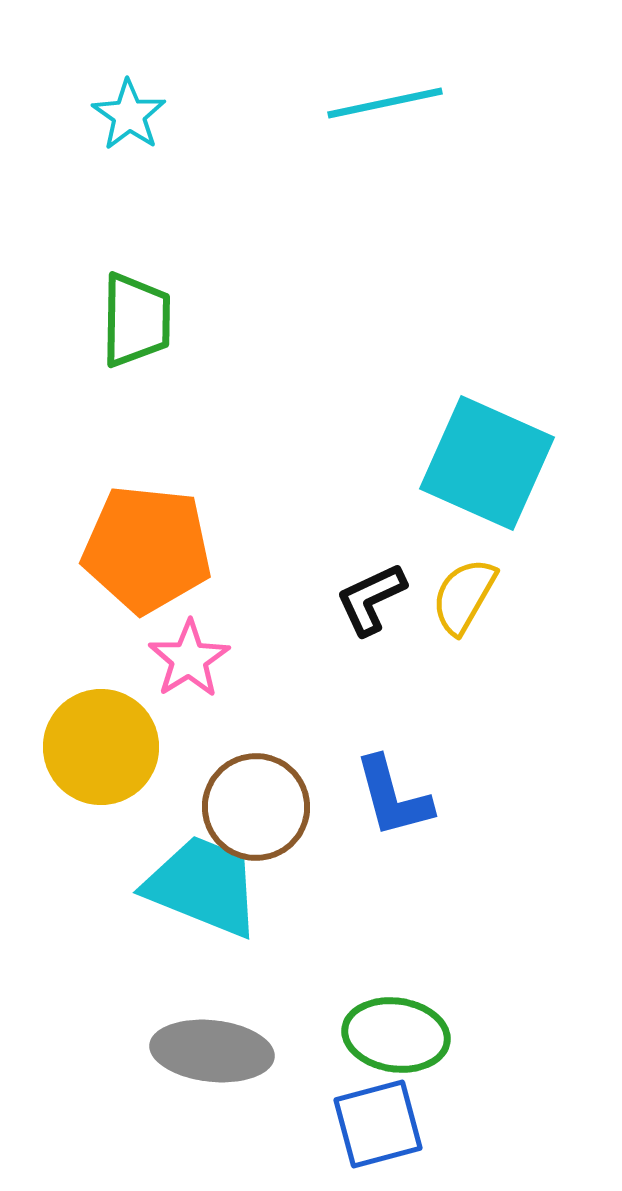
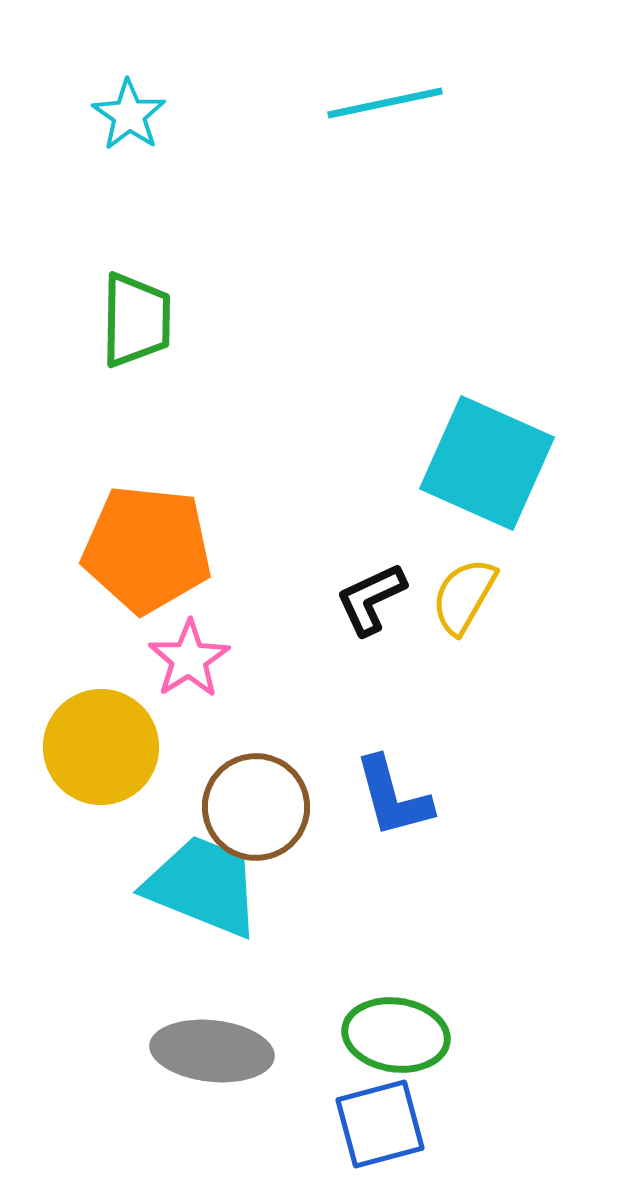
blue square: moved 2 px right
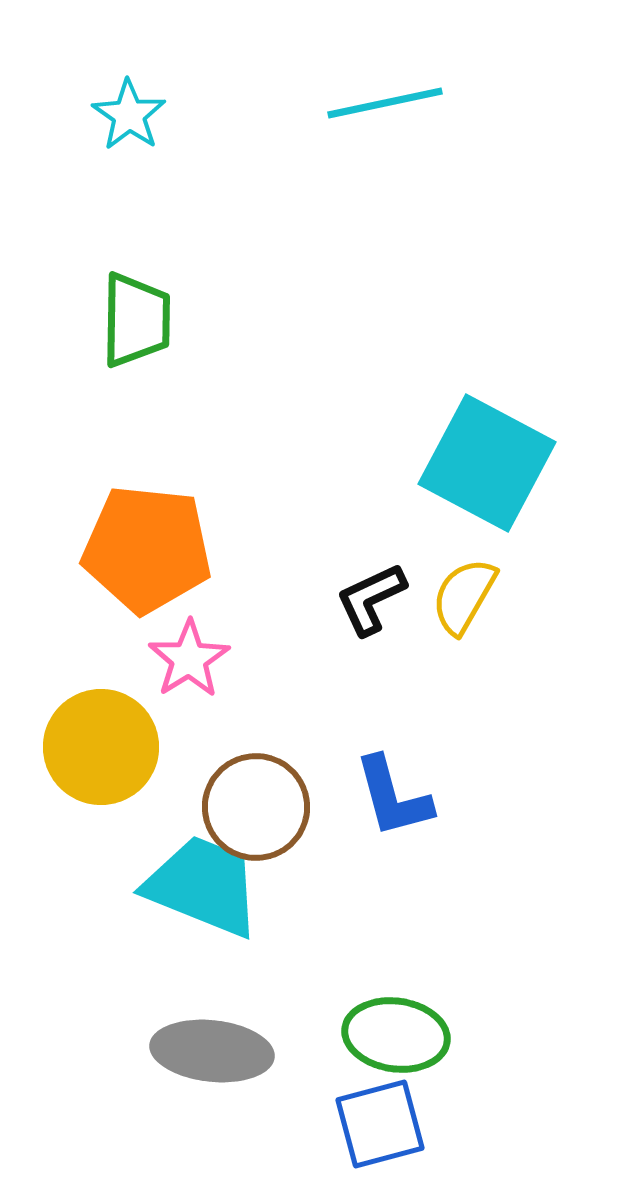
cyan square: rotated 4 degrees clockwise
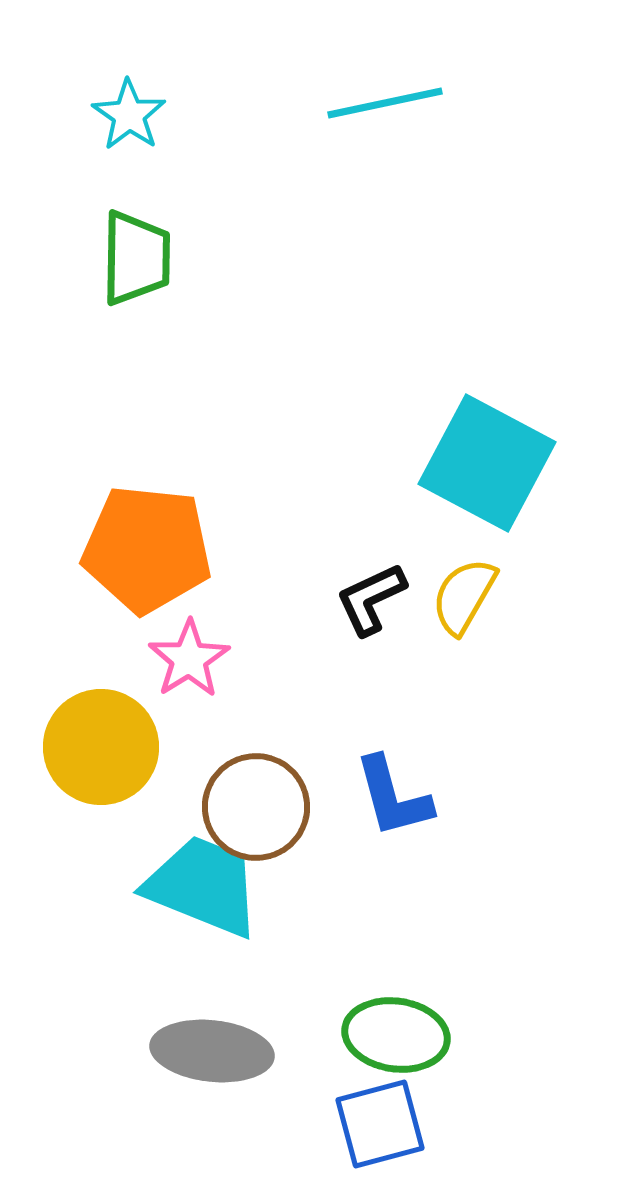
green trapezoid: moved 62 px up
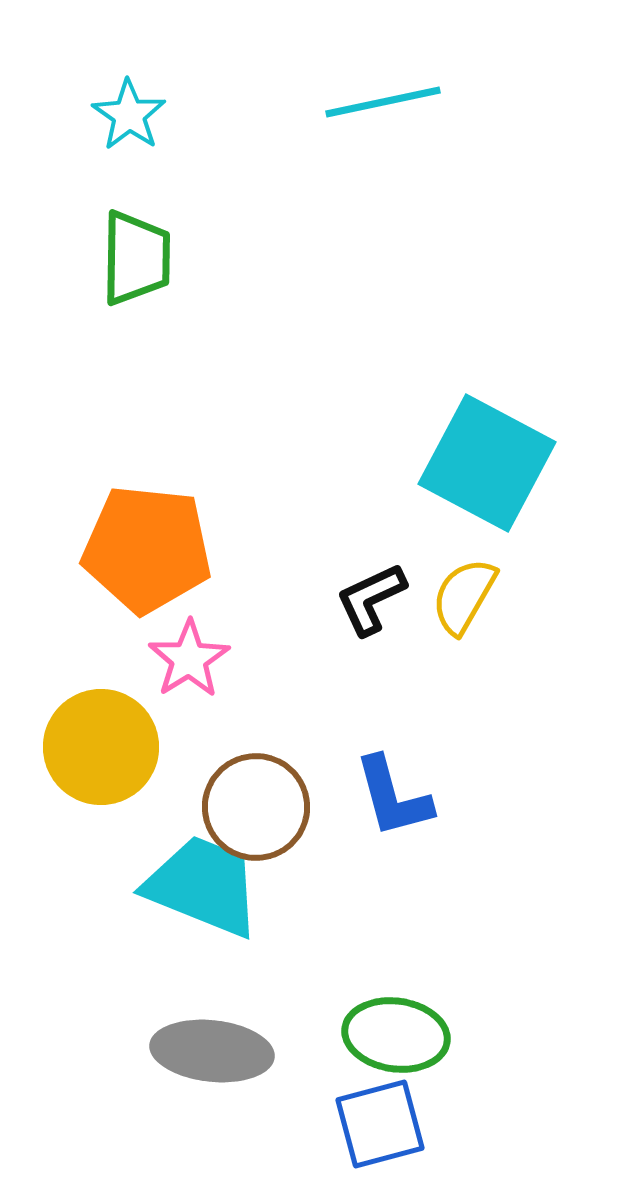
cyan line: moved 2 px left, 1 px up
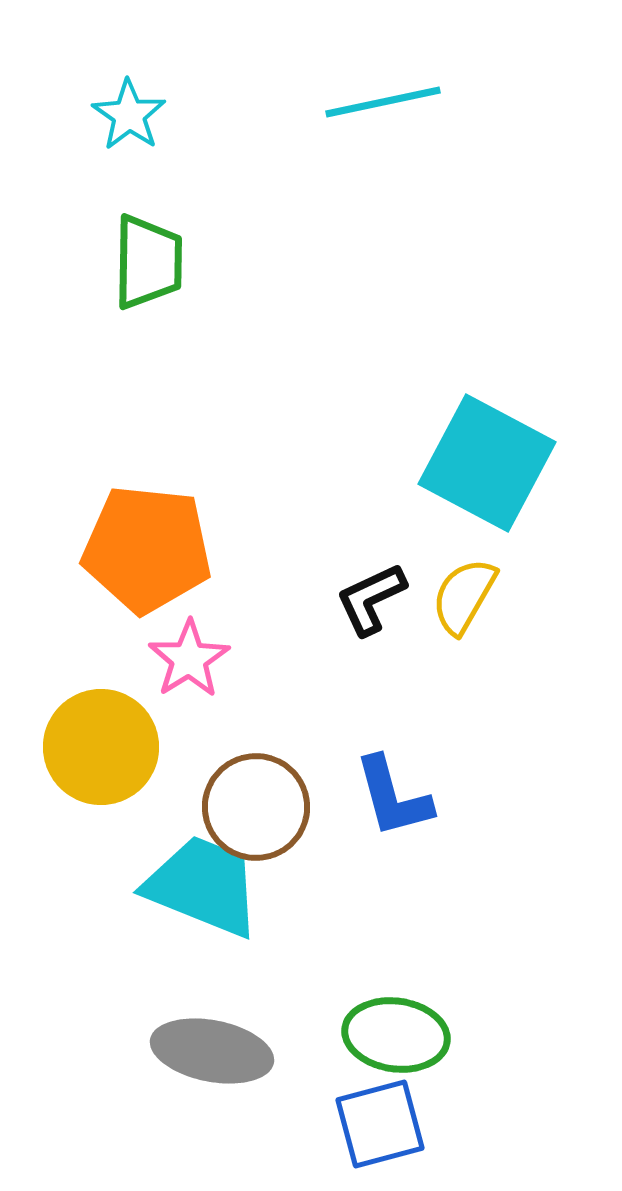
green trapezoid: moved 12 px right, 4 px down
gray ellipse: rotated 5 degrees clockwise
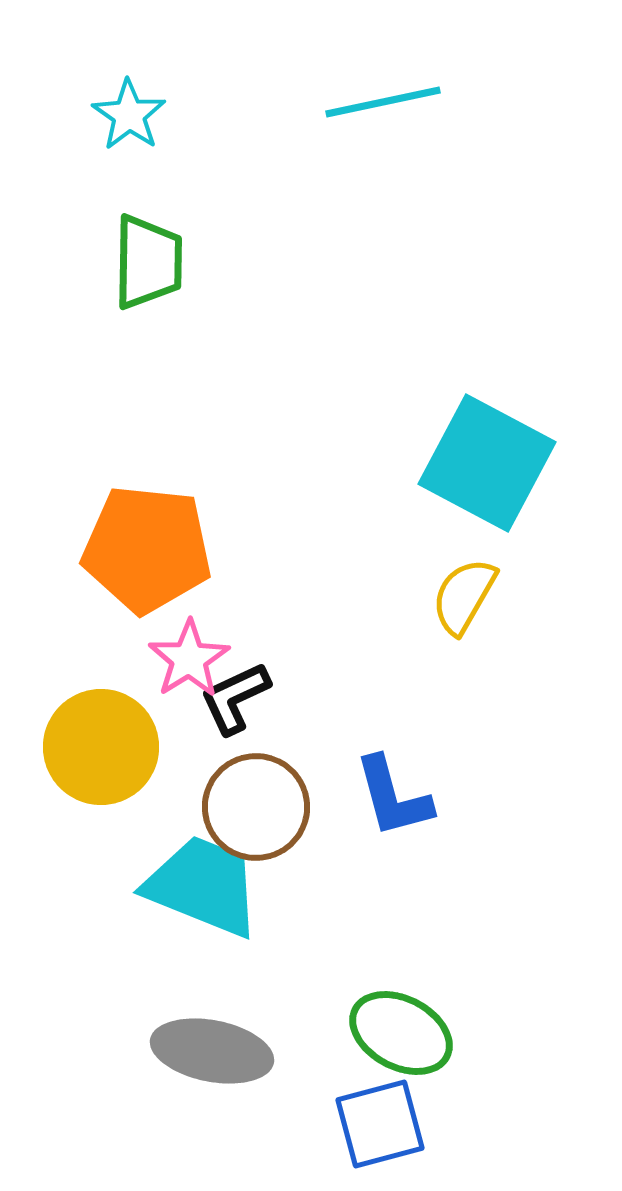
black L-shape: moved 136 px left, 99 px down
green ellipse: moved 5 px right, 2 px up; rotated 20 degrees clockwise
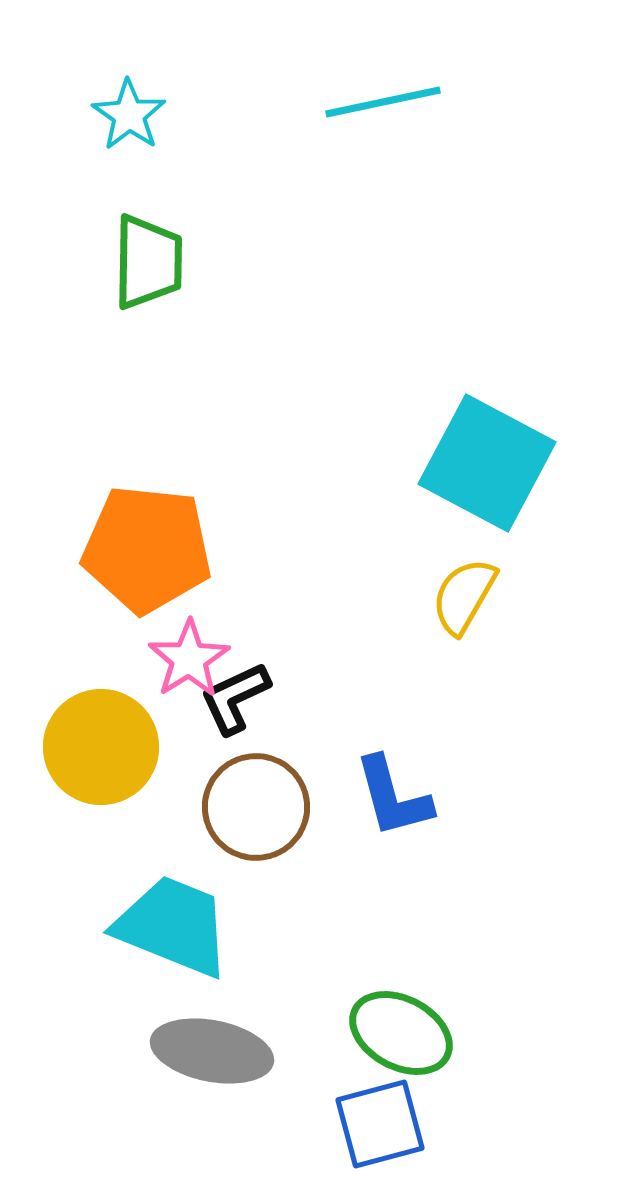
cyan trapezoid: moved 30 px left, 40 px down
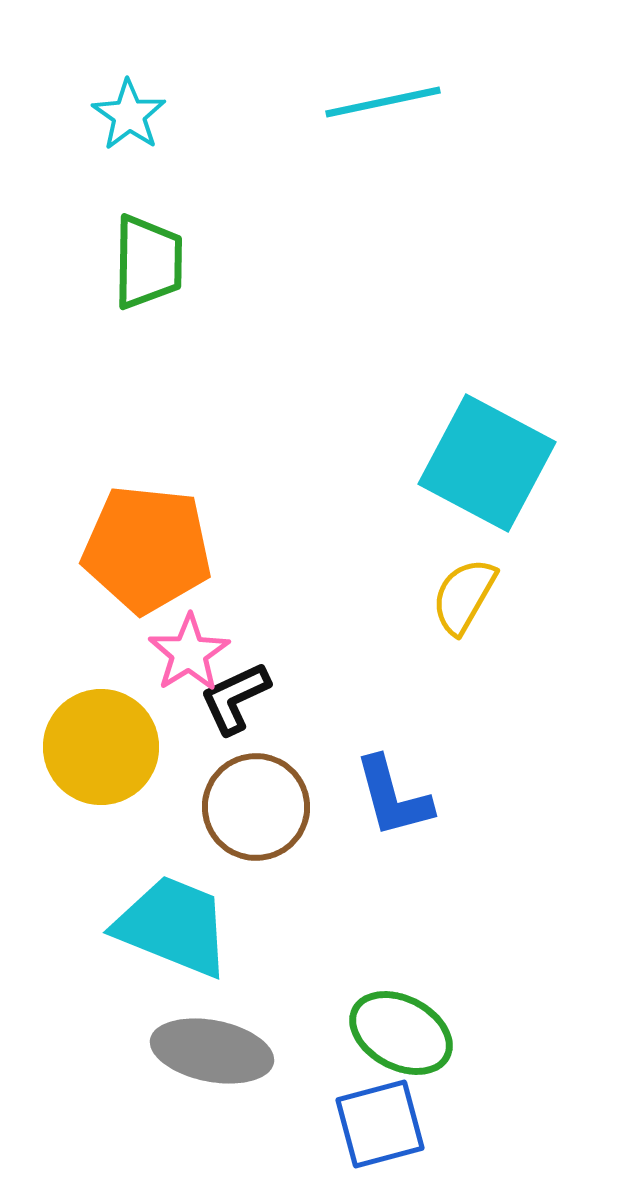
pink star: moved 6 px up
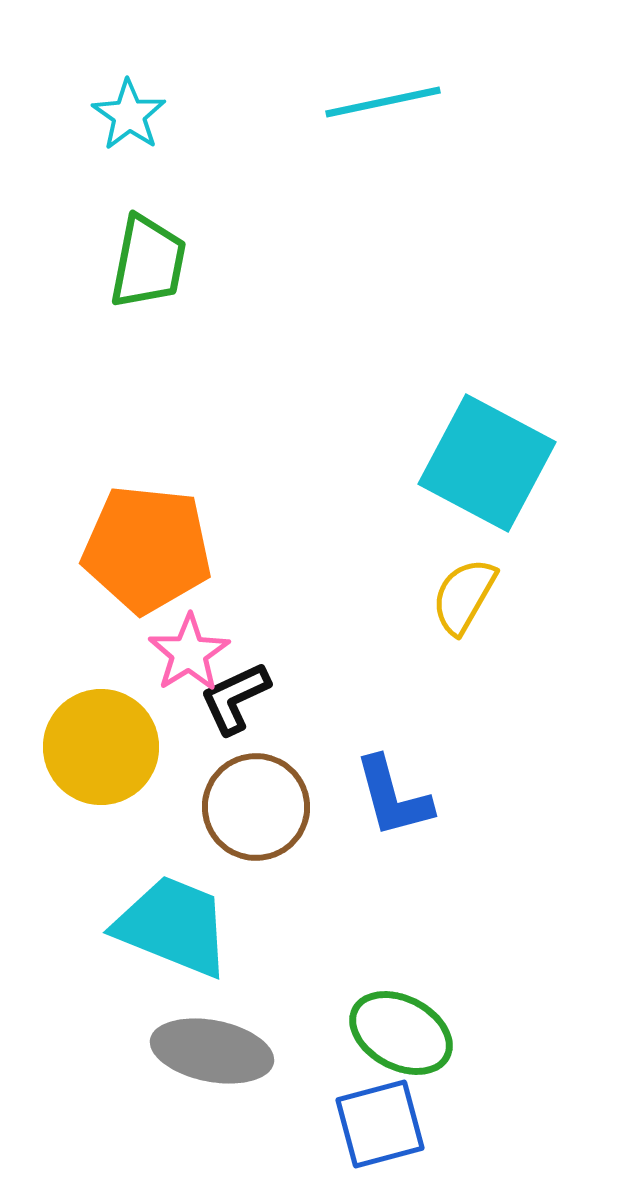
green trapezoid: rotated 10 degrees clockwise
